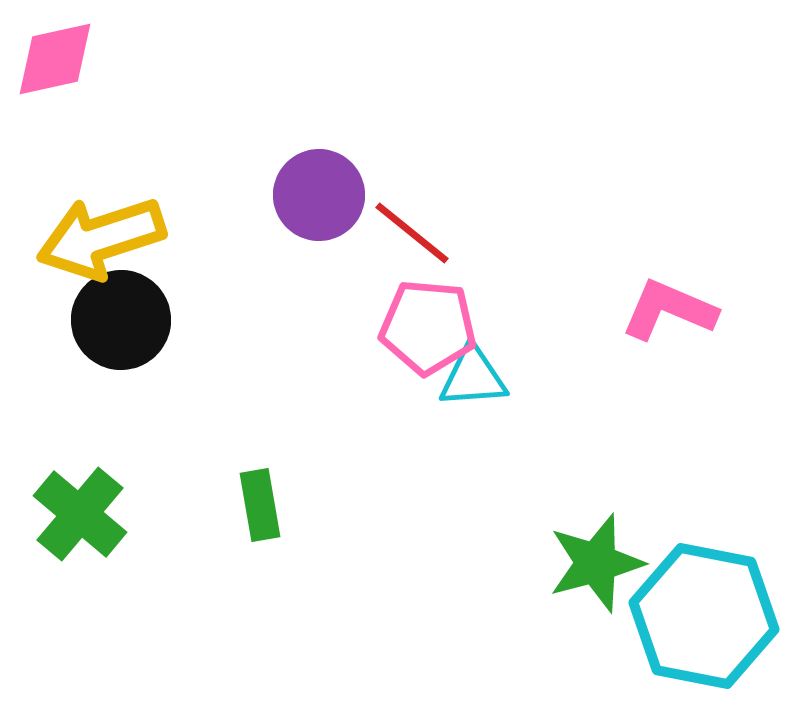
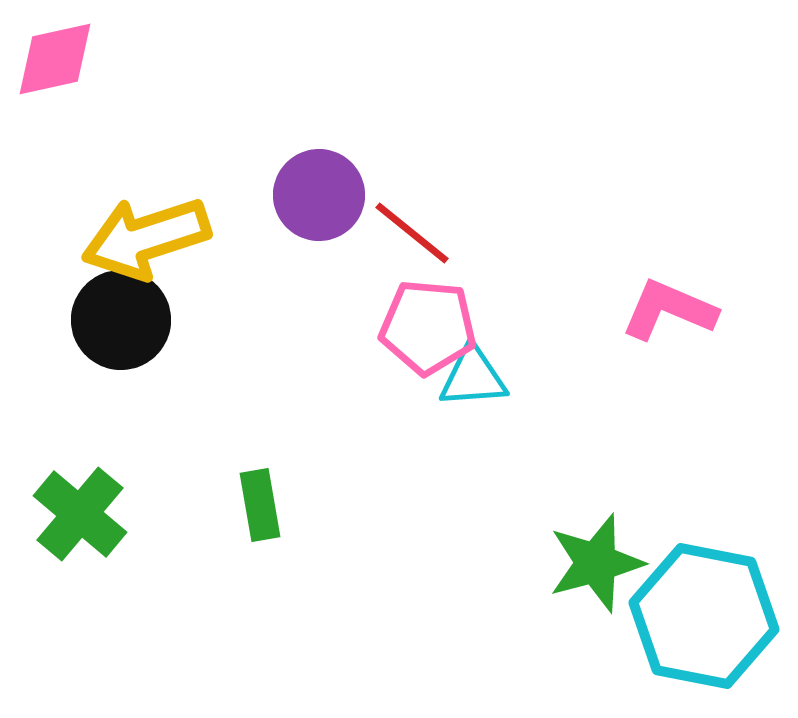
yellow arrow: moved 45 px right
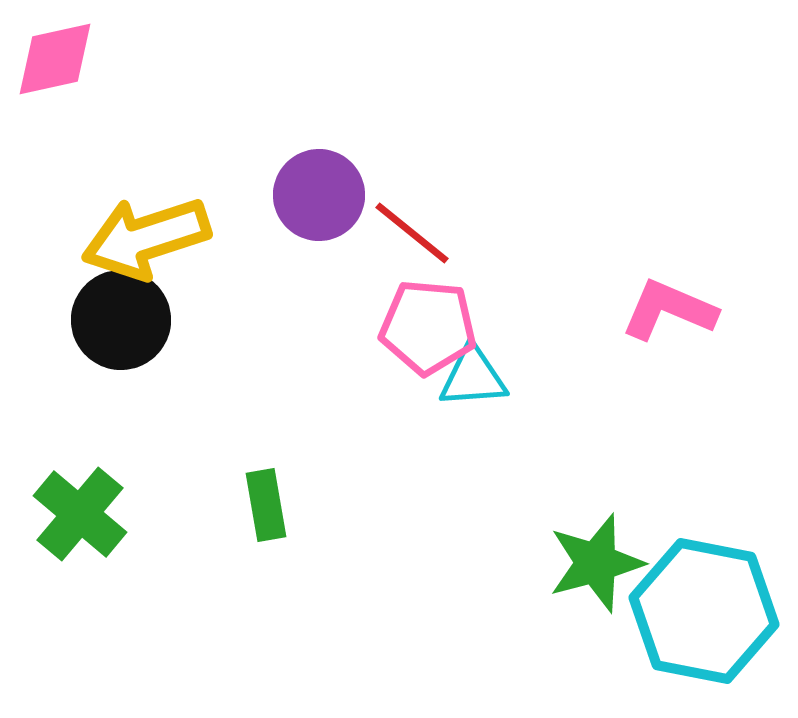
green rectangle: moved 6 px right
cyan hexagon: moved 5 px up
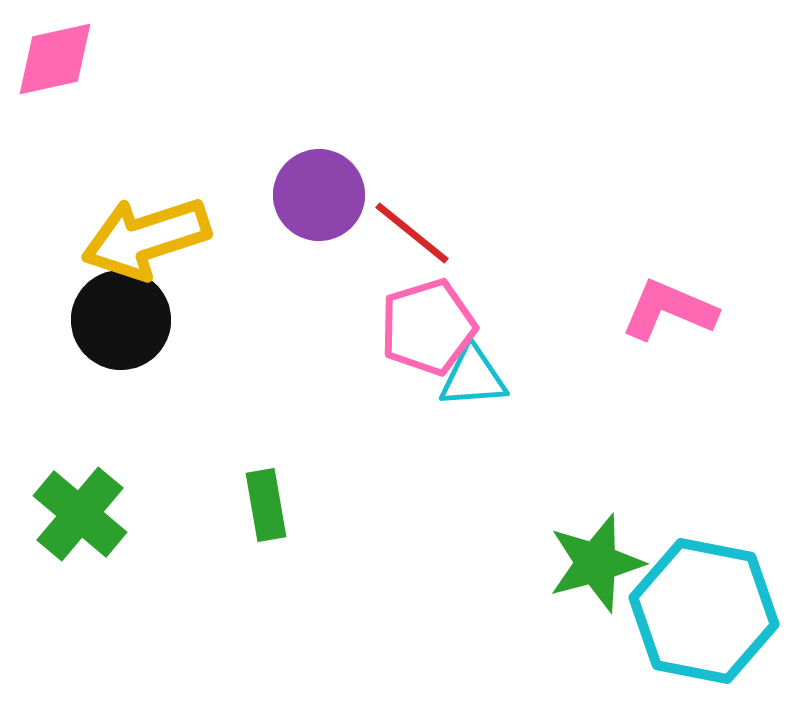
pink pentagon: rotated 22 degrees counterclockwise
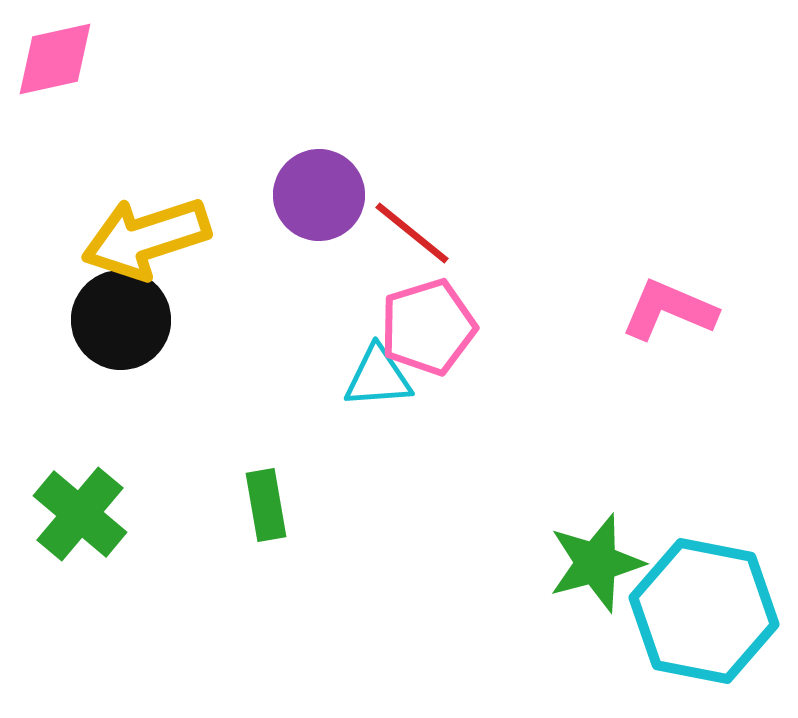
cyan triangle: moved 95 px left
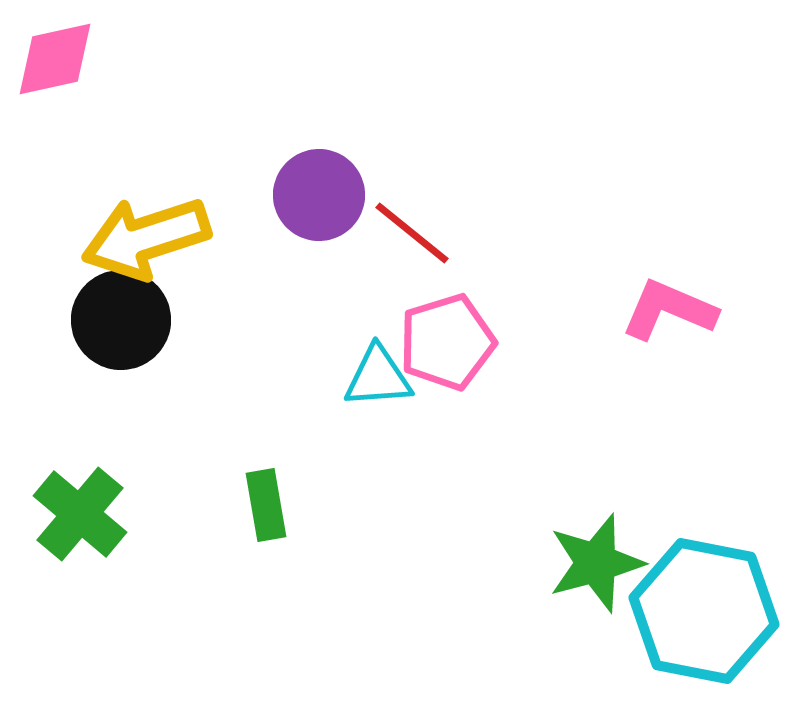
pink pentagon: moved 19 px right, 15 px down
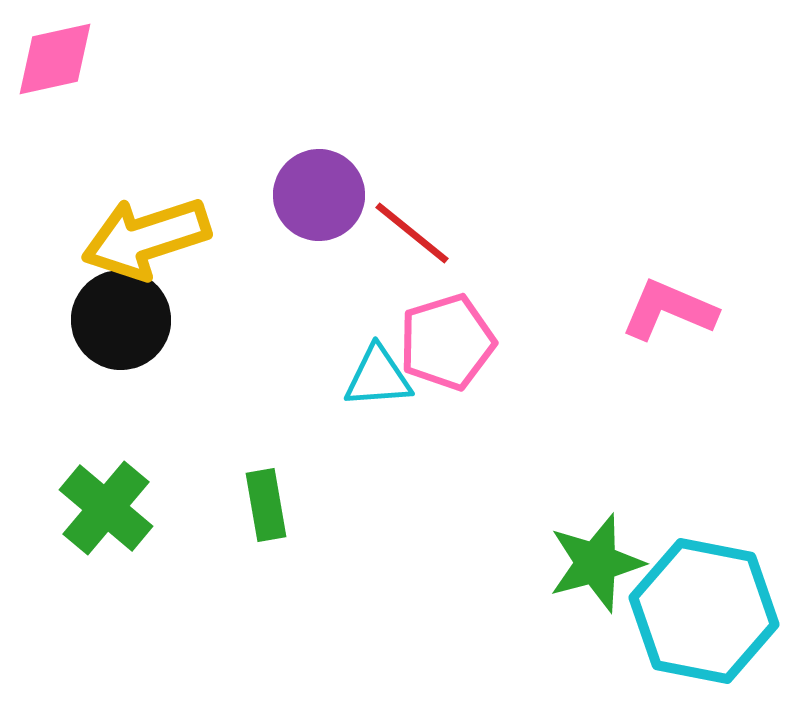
green cross: moved 26 px right, 6 px up
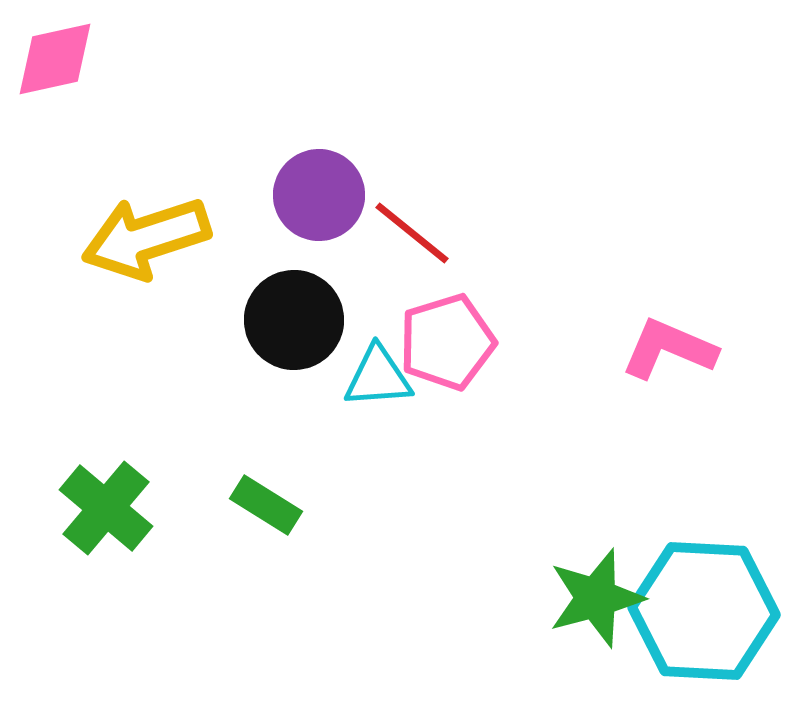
pink L-shape: moved 39 px down
black circle: moved 173 px right
green rectangle: rotated 48 degrees counterclockwise
green star: moved 35 px down
cyan hexagon: rotated 8 degrees counterclockwise
